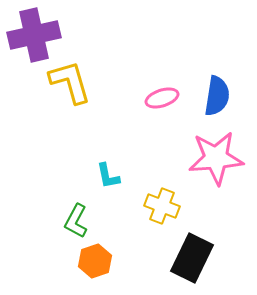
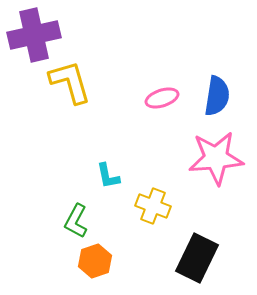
yellow cross: moved 9 px left
black rectangle: moved 5 px right
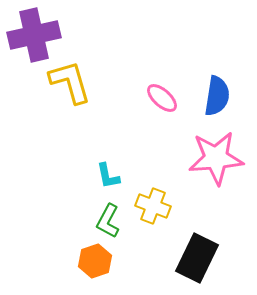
pink ellipse: rotated 60 degrees clockwise
green L-shape: moved 32 px right
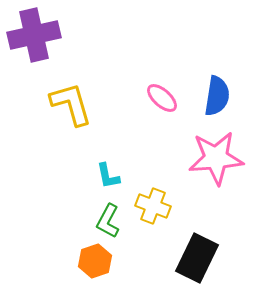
yellow L-shape: moved 1 px right, 22 px down
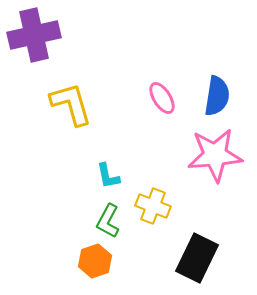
pink ellipse: rotated 16 degrees clockwise
pink star: moved 1 px left, 3 px up
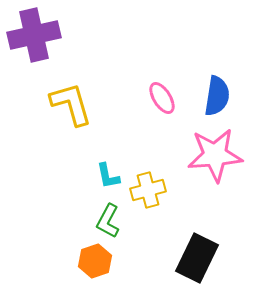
yellow cross: moved 5 px left, 16 px up; rotated 36 degrees counterclockwise
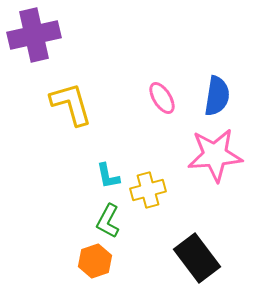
black rectangle: rotated 63 degrees counterclockwise
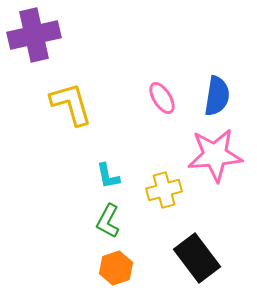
yellow cross: moved 16 px right
orange hexagon: moved 21 px right, 7 px down
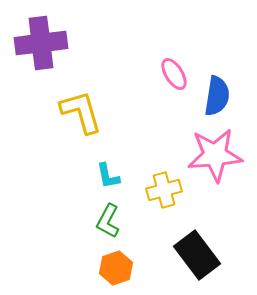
purple cross: moved 7 px right, 8 px down; rotated 6 degrees clockwise
pink ellipse: moved 12 px right, 24 px up
yellow L-shape: moved 10 px right, 8 px down
black rectangle: moved 3 px up
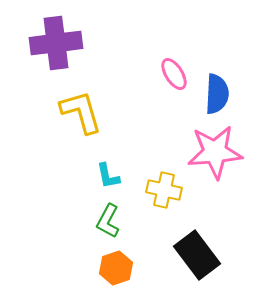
purple cross: moved 15 px right
blue semicircle: moved 2 px up; rotated 6 degrees counterclockwise
pink star: moved 3 px up
yellow cross: rotated 28 degrees clockwise
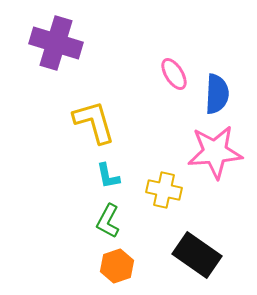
purple cross: rotated 24 degrees clockwise
yellow L-shape: moved 13 px right, 10 px down
black rectangle: rotated 18 degrees counterclockwise
orange hexagon: moved 1 px right, 2 px up
